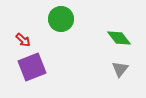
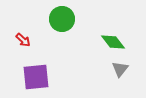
green circle: moved 1 px right
green diamond: moved 6 px left, 4 px down
purple square: moved 4 px right, 10 px down; rotated 16 degrees clockwise
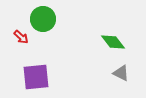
green circle: moved 19 px left
red arrow: moved 2 px left, 3 px up
gray triangle: moved 1 px right, 4 px down; rotated 42 degrees counterclockwise
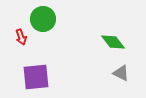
red arrow: rotated 28 degrees clockwise
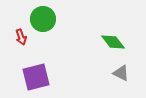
purple square: rotated 8 degrees counterclockwise
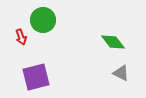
green circle: moved 1 px down
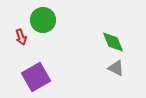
green diamond: rotated 15 degrees clockwise
gray triangle: moved 5 px left, 5 px up
purple square: rotated 16 degrees counterclockwise
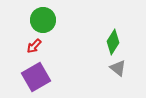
red arrow: moved 13 px right, 9 px down; rotated 63 degrees clockwise
green diamond: rotated 55 degrees clockwise
gray triangle: moved 2 px right; rotated 12 degrees clockwise
